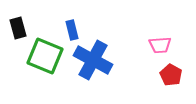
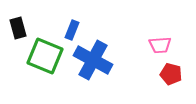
blue rectangle: rotated 36 degrees clockwise
red pentagon: moved 1 px up; rotated 15 degrees counterclockwise
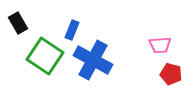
black rectangle: moved 5 px up; rotated 15 degrees counterclockwise
green square: rotated 12 degrees clockwise
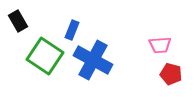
black rectangle: moved 2 px up
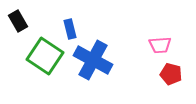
blue rectangle: moved 2 px left, 1 px up; rotated 36 degrees counterclockwise
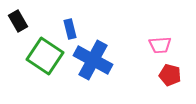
red pentagon: moved 1 px left, 1 px down
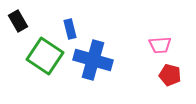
blue cross: rotated 12 degrees counterclockwise
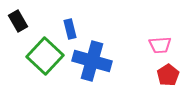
green square: rotated 9 degrees clockwise
blue cross: moved 1 px left, 1 px down
red pentagon: moved 2 px left; rotated 25 degrees clockwise
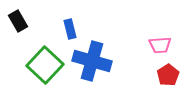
green square: moved 9 px down
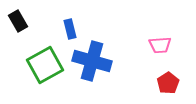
green square: rotated 18 degrees clockwise
red pentagon: moved 8 px down
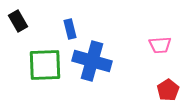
green square: rotated 27 degrees clockwise
red pentagon: moved 7 px down
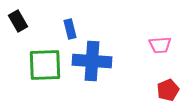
blue cross: rotated 12 degrees counterclockwise
red pentagon: rotated 10 degrees clockwise
